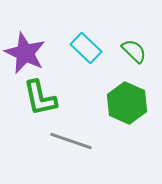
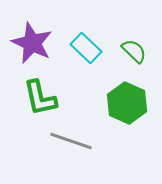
purple star: moved 7 px right, 10 px up
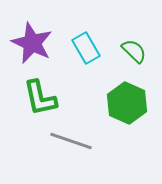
cyan rectangle: rotated 16 degrees clockwise
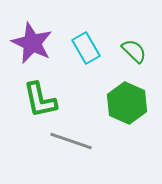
green L-shape: moved 2 px down
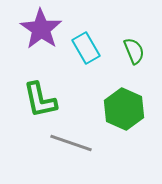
purple star: moved 9 px right, 14 px up; rotated 9 degrees clockwise
green semicircle: rotated 24 degrees clockwise
green hexagon: moved 3 px left, 6 px down
gray line: moved 2 px down
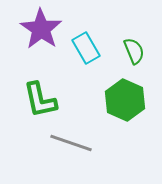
green hexagon: moved 1 px right, 9 px up
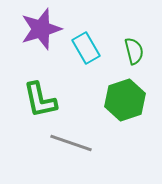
purple star: rotated 21 degrees clockwise
green semicircle: rotated 8 degrees clockwise
green hexagon: rotated 18 degrees clockwise
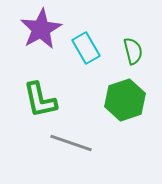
purple star: rotated 12 degrees counterclockwise
green semicircle: moved 1 px left
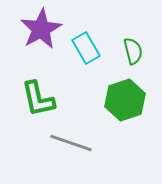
green L-shape: moved 2 px left, 1 px up
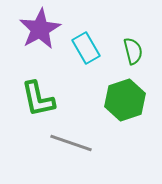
purple star: moved 1 px left
